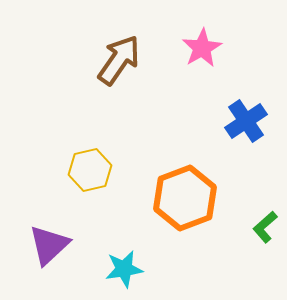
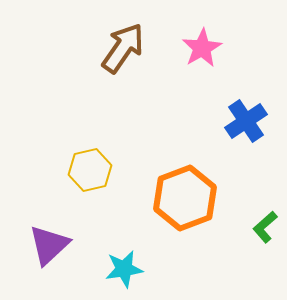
brown arrow: moved 4 px right, 12 px up
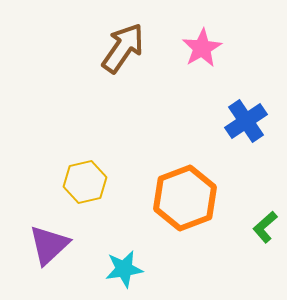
yellow hexagon: moved 5 px left, 12 px down
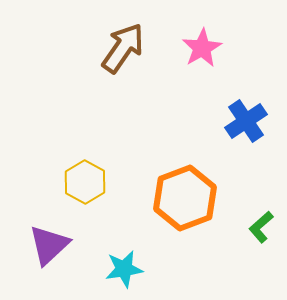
yellow hexagon: rotated 18 degrees counterclockwise
green L-shape: moved 4 px left
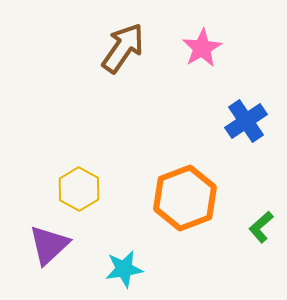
yellow hexagon: moved 6 px left, 7 px down
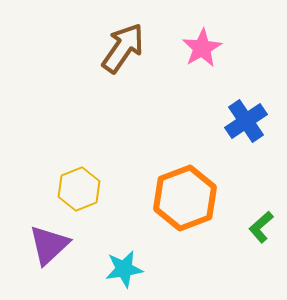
yellow hexagon: rotated 9 degrees clockwise
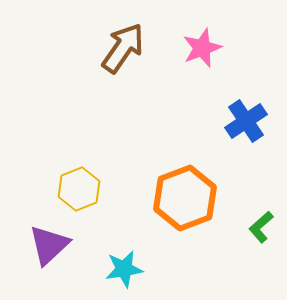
pink star: rotated 9 degrees clockwise
